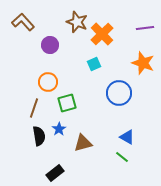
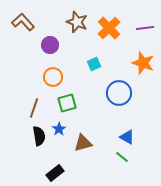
orange cross: moved 7 px right, 6 px up
orange circle: moved 5 px right, 5 px up
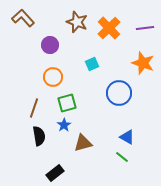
brown L-shape: moved 4 px up
cyan square: moved 2 px left
blue star: moved 5 px right, 4 px up
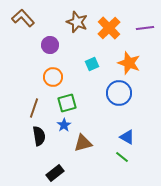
orange star: moved 14 px left
